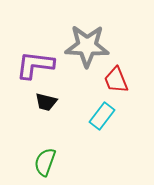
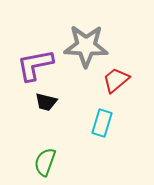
gray star: moved 1 px left
purple L-shape: rotated 18 degrees counterclockwise
red trapezoid: rotated 72 degrees clockwise
cyan rectangle: moved 7 px down; rotated 20 degrees counterclockwise
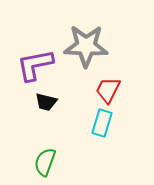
red trapezoid: moved 8 px left, 10 px down; rotated 24 degrees counterclockwise
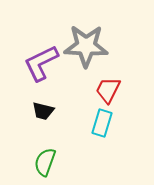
purple L-shape: moved 6 px right, 2 px up; rotated 15 degrees counterclockwise
black trapezoid: moved 3 px left, 9 px down
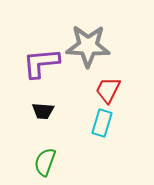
gray star: moved 2 px right
purple L-shape: rotated 21 degrees clockwise
black trapezoid: rotated 10 degrees counterclockwise
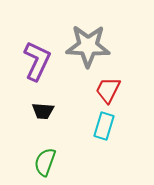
purple L-shape: moved 4 px left, 2 px up; rotated 120 degrees clockwise
cyan rectangle: moved 2 px right, 3 px down
